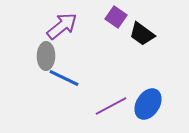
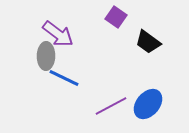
purple arrow: moved 4 px left, 8 px down; rotated 76 degrees clockwise
black trapezoid: moved 6 px right, 8 px down
blue ellipse: rotated 8 degrees clockwise
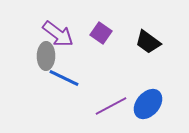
purple square: moved 15 px left, 16 px down
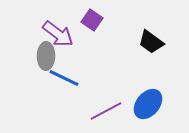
purple square: moved 9 px left, 13 px up
black trapezoid: moved 3 px right
purple line: moved 5 px left, 5 px down
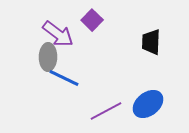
purple square: rotated 10 degrees clockwise
black trapezoid: rotated 56 degrees clockwise
gray ellipse: moved 2 px right, 1 px down
blue ellipse: rotated 12 degrees clockwise
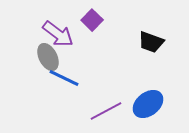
black trapezoid: rotated 72 degrees counterclockwise
gray ellipse: rotated 28 degrees counterclockwise
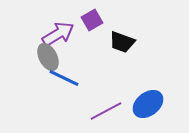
purple square: rotated 15 degrees clockwise
purple arrow: rotated 68 degrees counterclockwise
black trapezoid: moved 29 px left
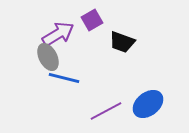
blue line: rotated 12 degrees counterclockwise
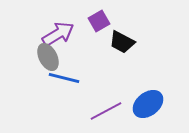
purple square: moved 7 px right, 1 px down
black trapezoid: rotated 8 degrees clockwise
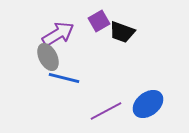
black trapezoid: moved 10 px up; rotated 8 degrees counterclockwise
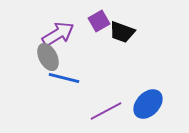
blue ellipse: rotated 8 degrees counterclockwise
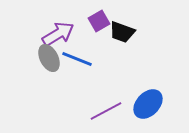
gray ellipse: moved 1 px right, 1 px down
blue line: moved 13 px right, 19 px up; rotated 8 degrees clockwise
